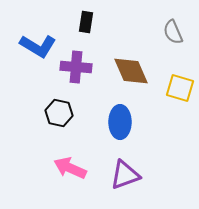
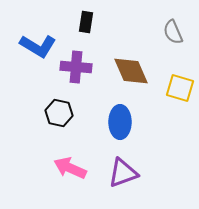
purple triangle: moved 2 px left, 2 px up
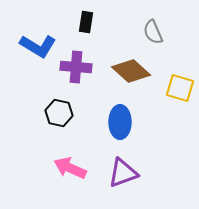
gray semicircle: moved 20 px left
brown diamond: rotated 24 degrees counterclockwise
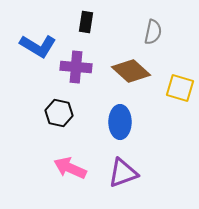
gray semicircle: rotated 145 degrees counterclockwise
